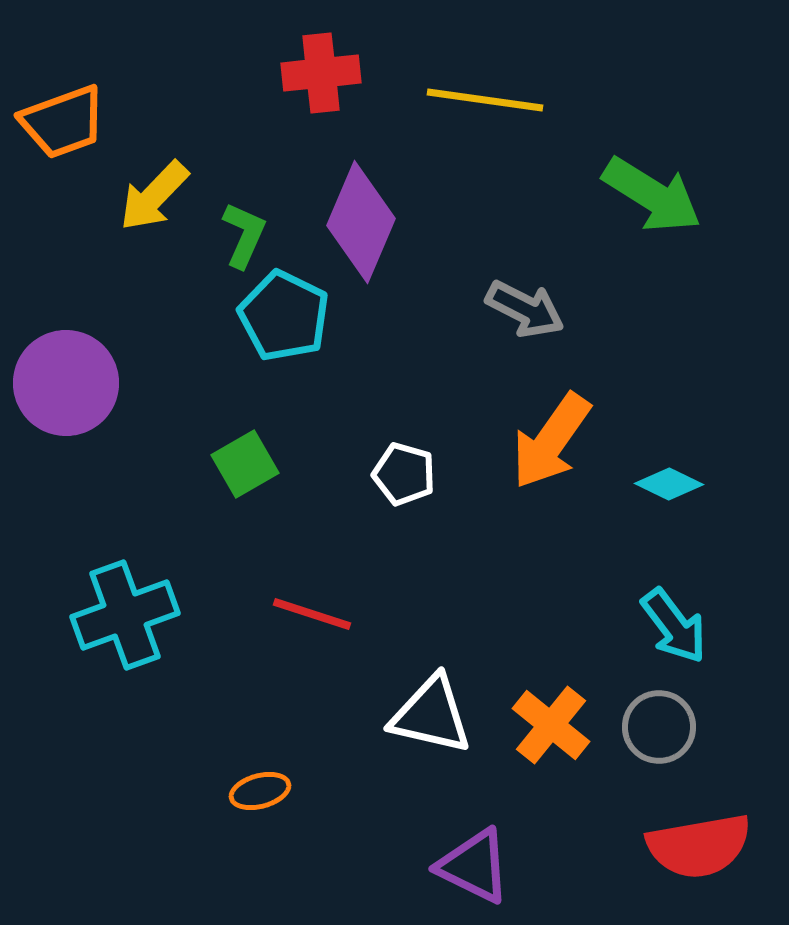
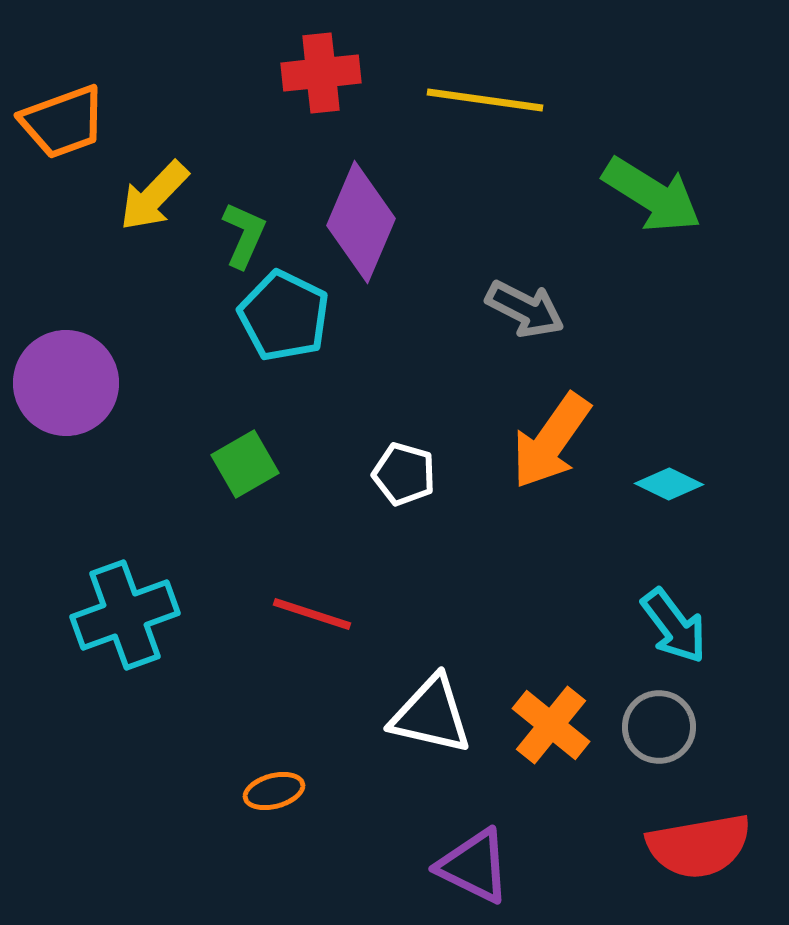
orange ellipse: moved 14 px right
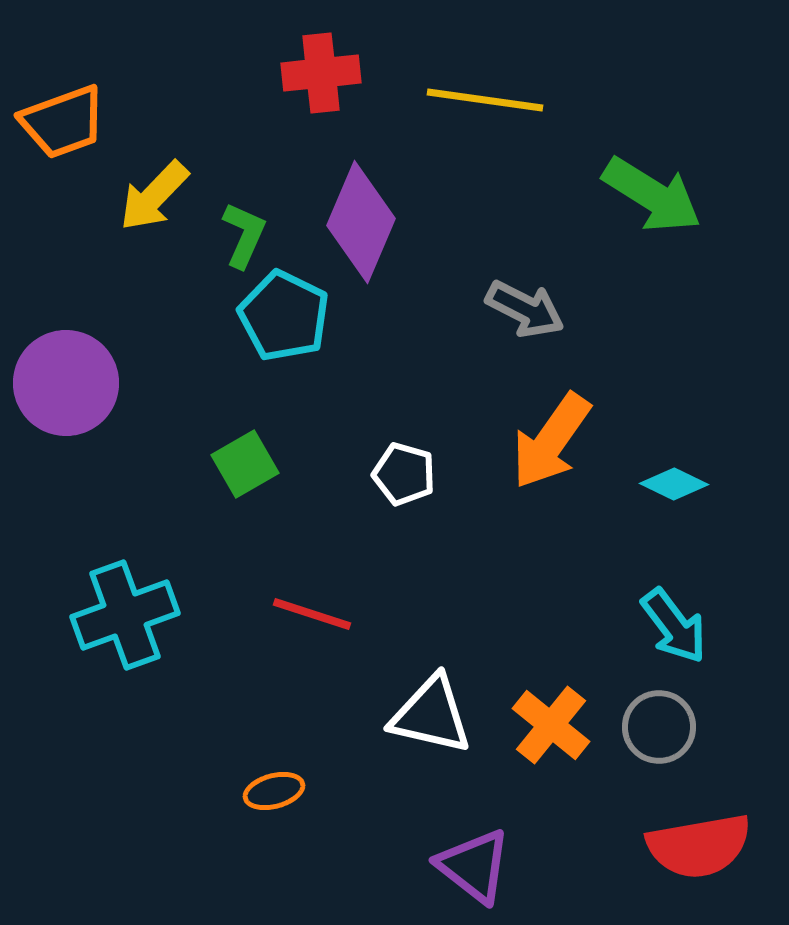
cyan diamond: moved 5 px right
purple triangle: rotated 12 degrees clockwise
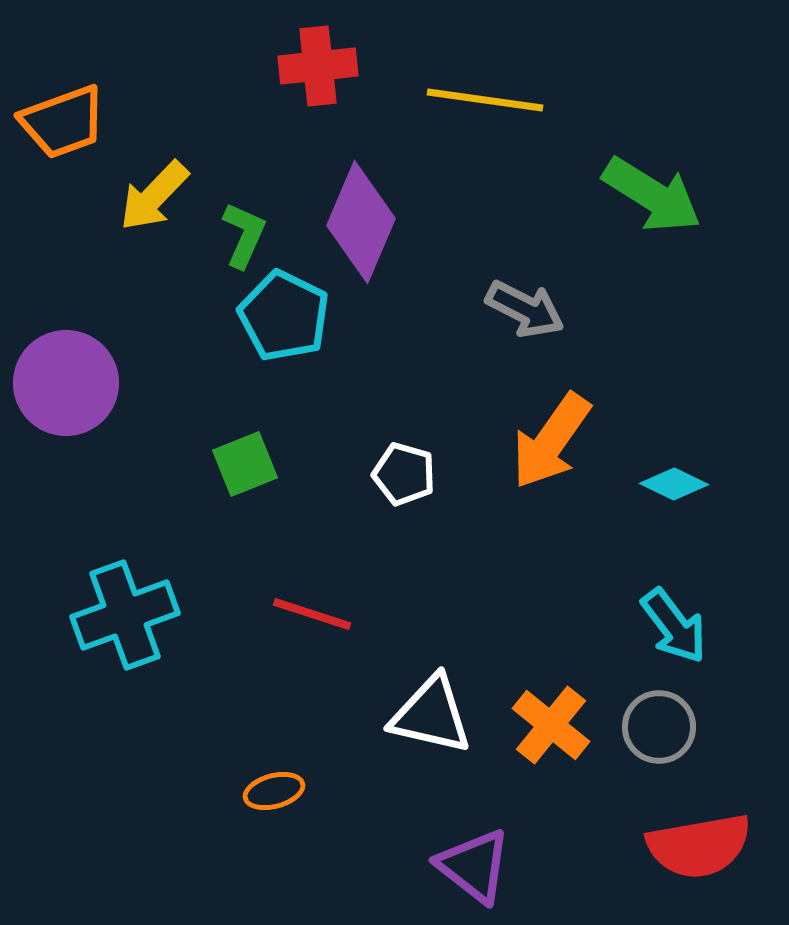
red cross: moved 3 px left, 7 px up
green square: rotated 8 degrees clockwise
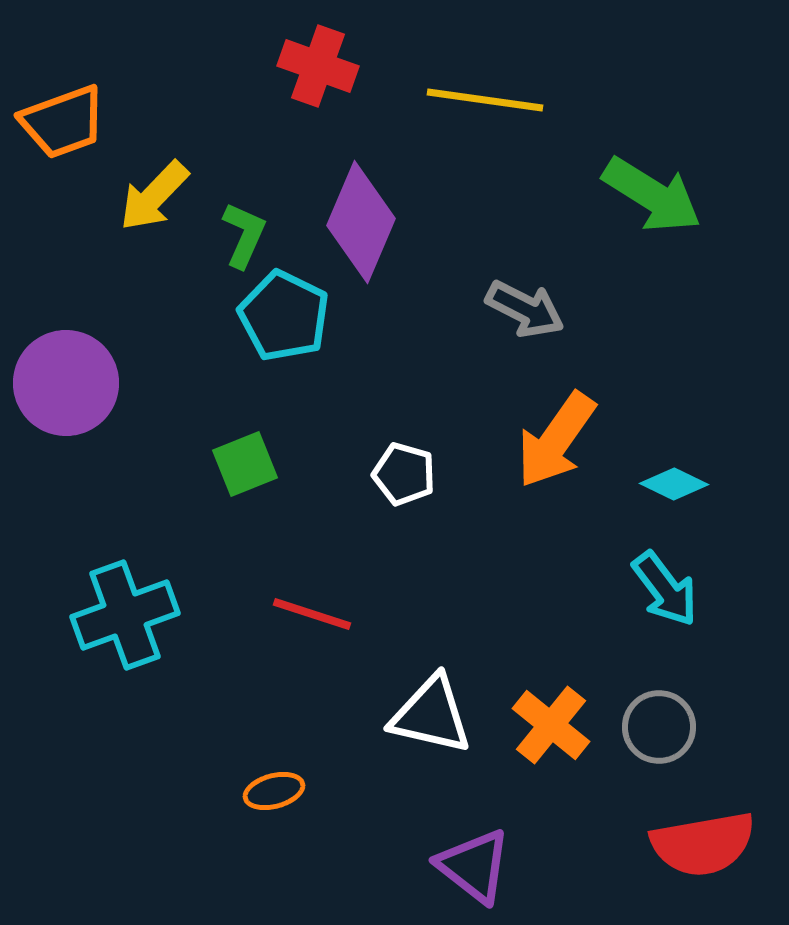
red cross: rotated 26 degrees clockwise
orange arrow: moved 5 px right, 1 px up
cyan arrow: moved 9 px left, 37 px up
red semicircle: moved 4 px right, 2 px up
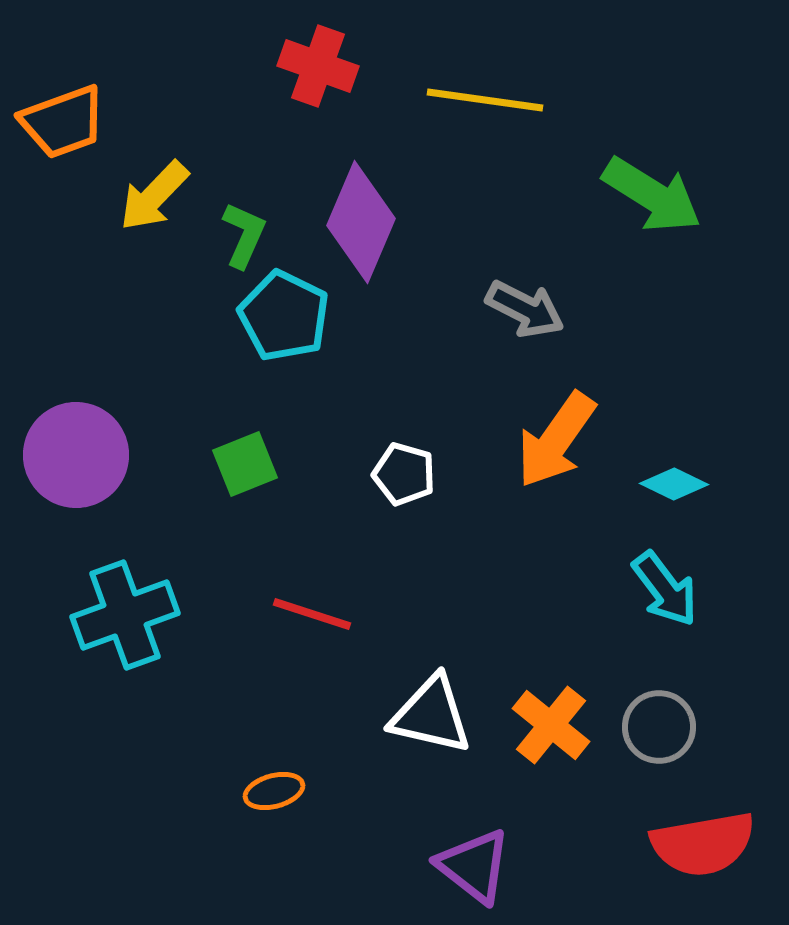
purple circle: moved 10 px right, 72 px down
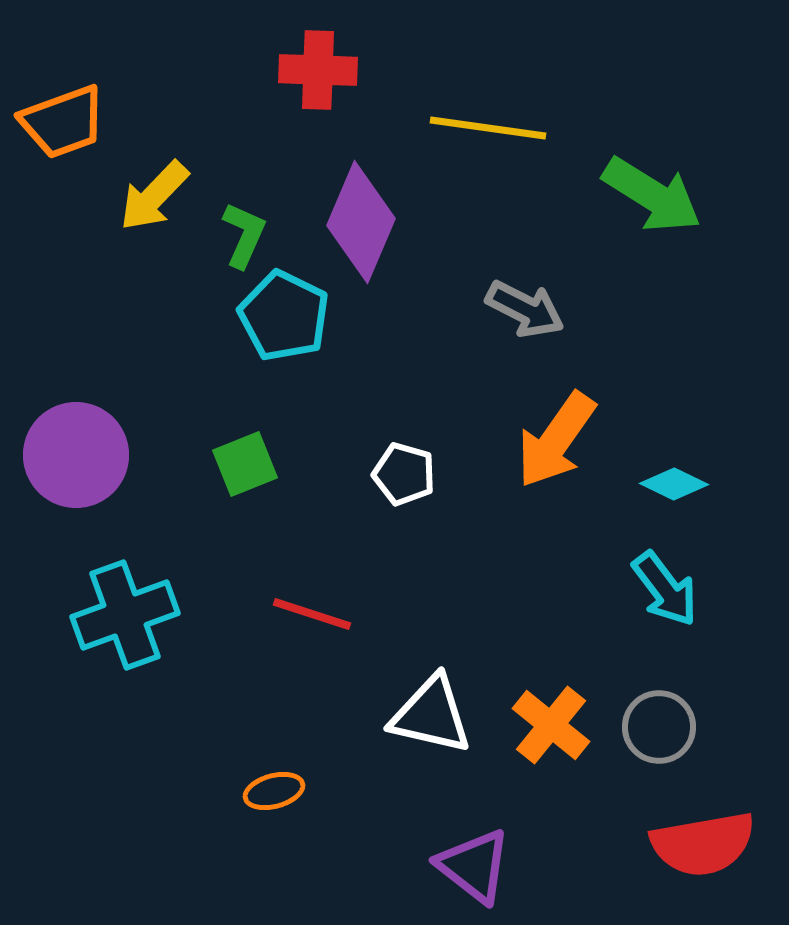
red cross: moved 4 px down; rotated 18 degrees counterclockwise
yellow line: moved 3 px right, 28 px down
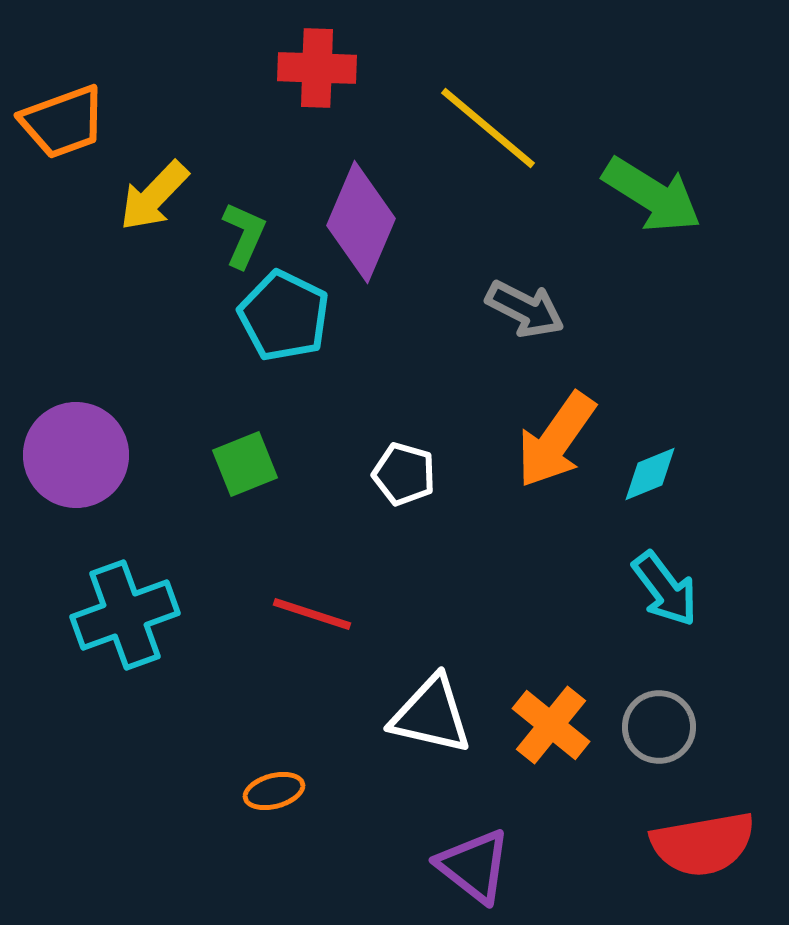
red cross: moved 1 px left, 2 px up
yellow line: rotated 32 degrees clockwise
cyan diamond: moved 24 px left, 10 px up; rotated 48 degrees counterclockwise
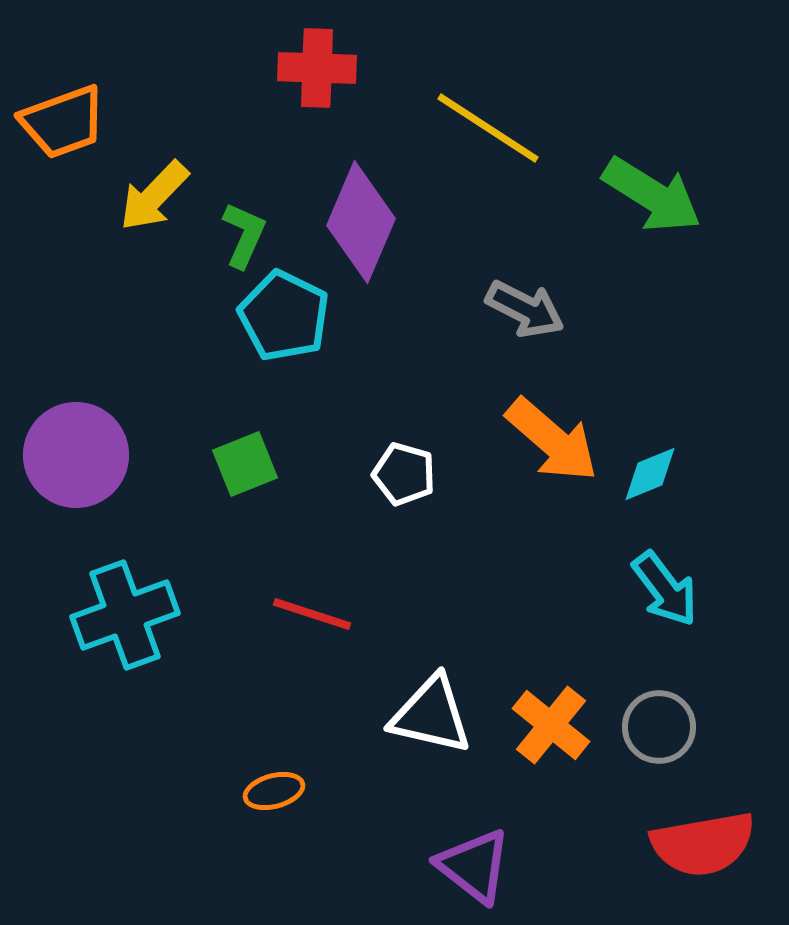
yellow line: rotated 7 degrees counterclockwise
orange arrow: moved 4 px left; rotated 84 degrees counterclockwise
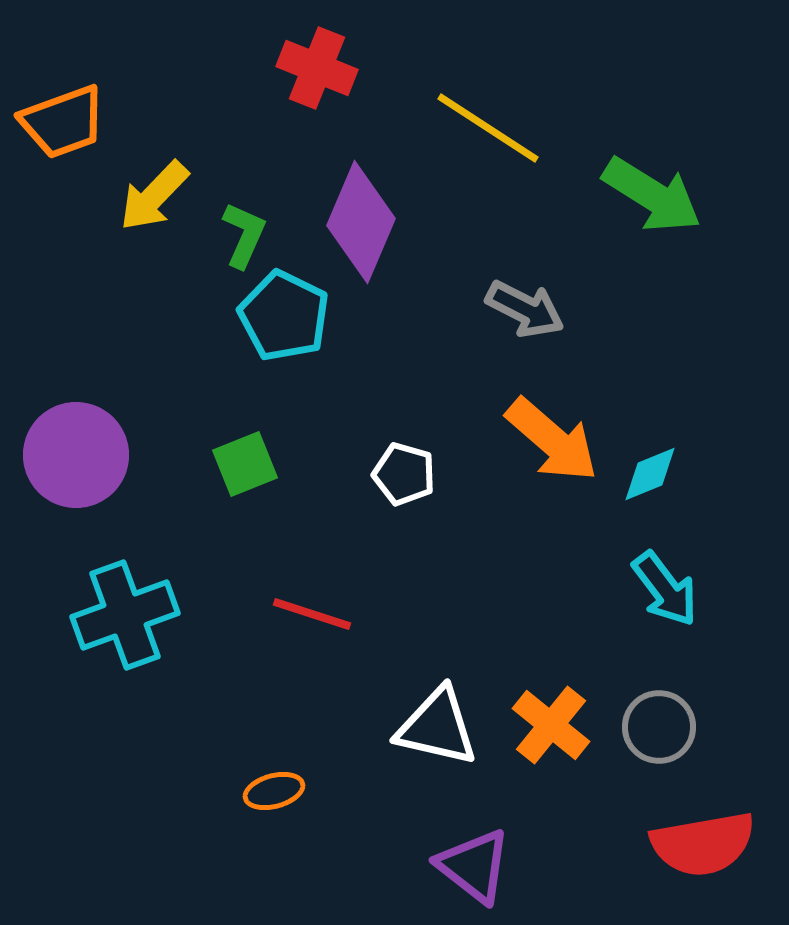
red cross: rotated 20 degrees clockwise
white triangle: moved 6 px right, 12 px down
